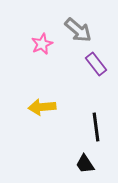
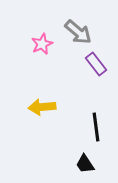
gray arrow: moved 2 px down
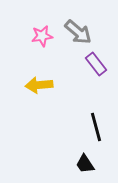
pink star: moved 8 px up; rotated 15 degrees clockwise
yellow arrow: moved 3 px left, 22 px up
black line: rotated 8 degrees counterclockwise
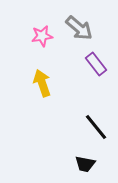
gray arrow: moved 1 px right, 4 px up
yellow arrow: moved 3 px right, 2 px up; rotated 76 degrees clockwise
black line: rotated 24 degrees counterclockwise
black trapezoid: rotated 45 degrees counterclockwise
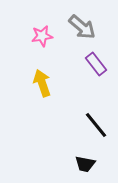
gray arrow: moved 3 px right, 1 px up
black line: moved 2 px up
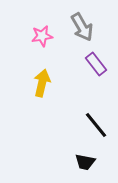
gray arrow: rotated 20 degrees clockwise
yellow arrow: rotated 32 degrees clockwise
black trapezoid: moved 2 px up
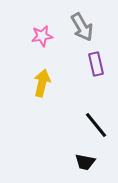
purple rectangle: rotated 25 degrees clockwise
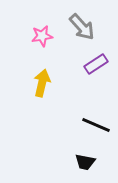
gray arrow: rotated 12 degrees counterclockwise
purple rectangle: rotated 70 degrees clockwise
black line: rotated 28 degrees counterclockwise
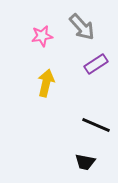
yellow arrow: moved 4 px right
